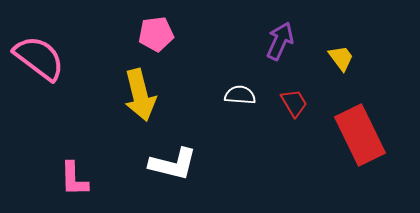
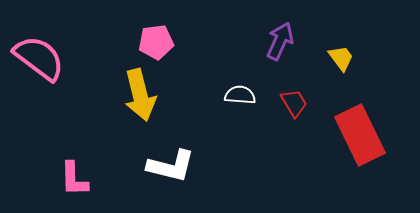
pink pentagon: moved 8 px down
white L-shape: moved 2 px left, 2 px down
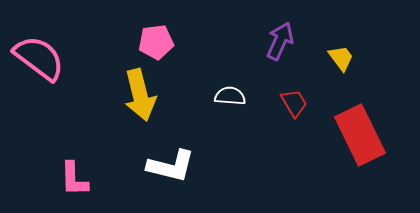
white semicircle: moved 10 px left, 1 px down
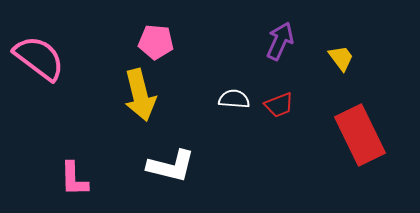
pink pentagon: rotated 12 degrees clockwise
white semicircle: moved 4 px right, 3 px down
red trapezoid: moved 15 px left, 2 px down; rotated 100 degrees clockwise
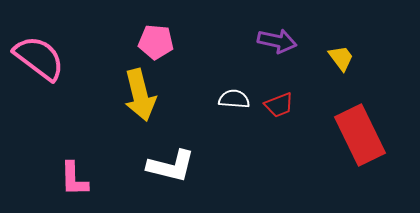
purple arrow: moved 3 px left; rotated 78 degrees clockwise
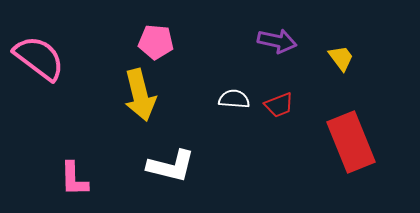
red rectangle: moved 9 px left, 7 px down; rotated 4 degrees clockwise
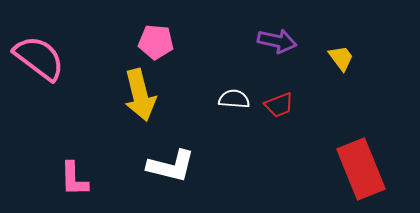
red rectangle: moved 10 px right, 27 px down
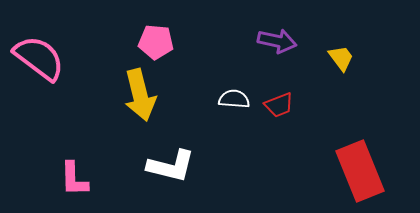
red rectangle: moved 1 px left, 2 px down
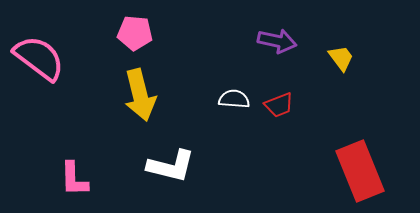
pink pentagon: moved 21 px left, 9 px up
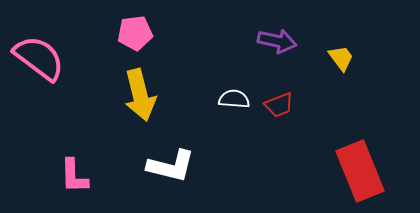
pink pentagon: rotated 12 degrees counterclockwise
pink L-shape: moved 3 px up
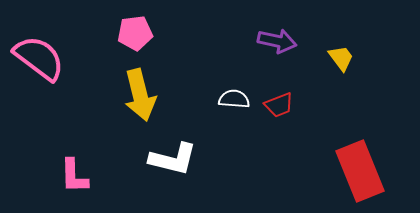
white L-shape: moved 2 px right, 7 px up
